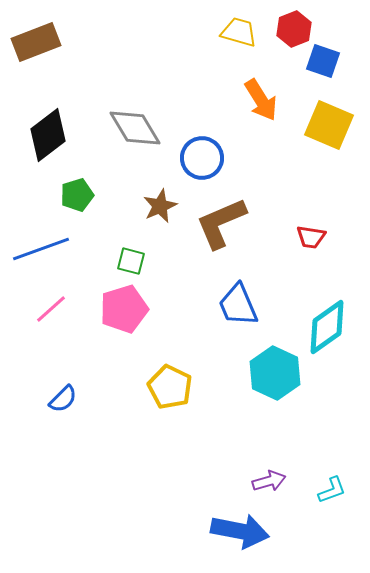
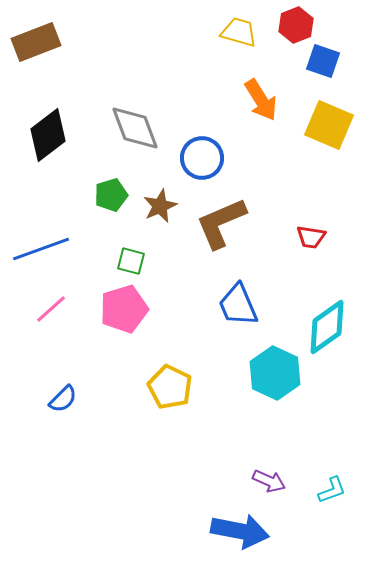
red hexagon: moved 2 px right, 4 px up
gray diamond: rotated 10 degrees clockwise
green pentagon: moved 34 px right
purple arrow: rotated 40 degrees clockwise
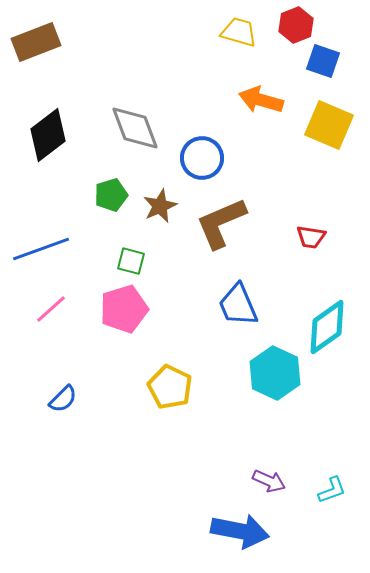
orange arrow: rotated 138 degrees clockwise
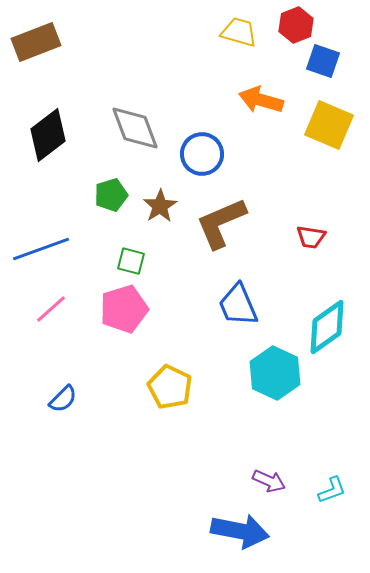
blue circle: moved 4 px up
brown star: rotated 8 degrees counterclockwise
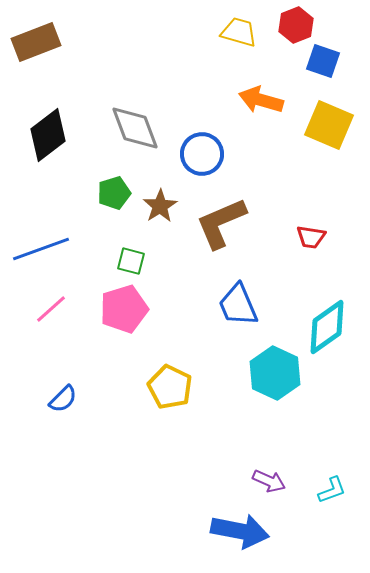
green pentagon: moved 3 px right, 2 px up
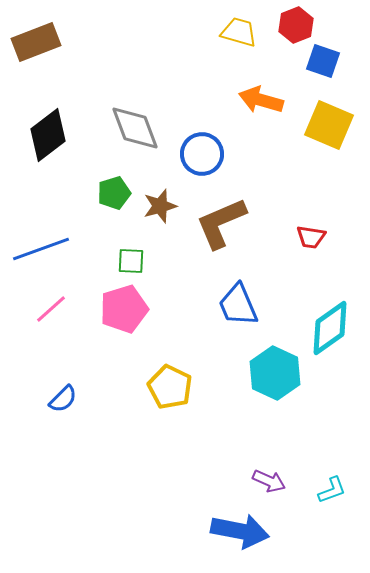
brown star: rotated 16 degrees clockwise
green square: rotated 12 degrees counterclockwise
cyan diamond: moved 3 px right, 1 px down
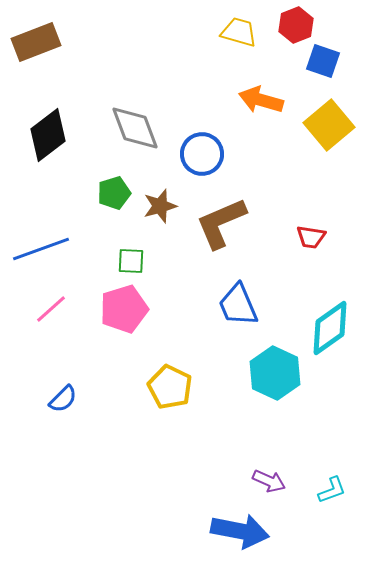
yellow square: rotated 27 degrees clockwise
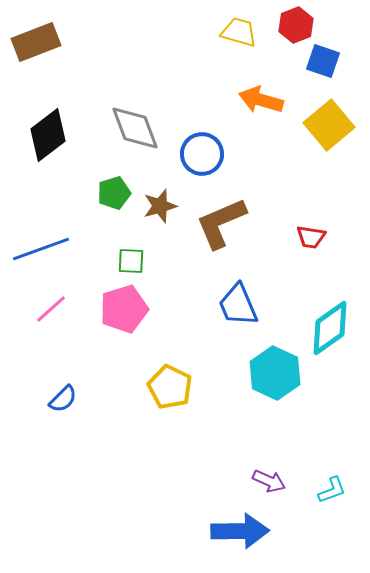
blue arrow: rotated 12 degrees counterclockwise
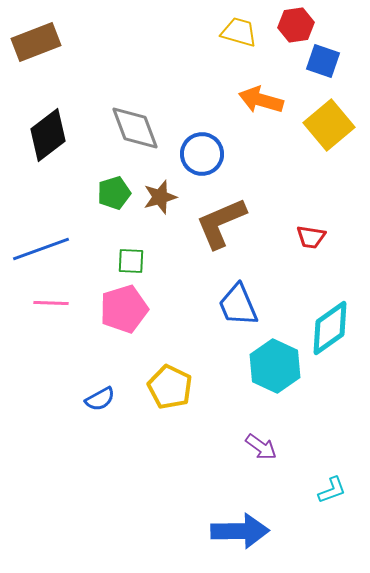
red hexagon: rotated 12 degrees clockwise
brown star: moved 9 px up
pink line: moved 6 px up; rotated 44 degrees clockwise
cyan hexagon: moved 7 px up
blue semicircle: moved 37 px right; rotated 16 degrees clockwise
purple arrow: moved 8 px left, 34 px up; rotated 12 degrees clockwise
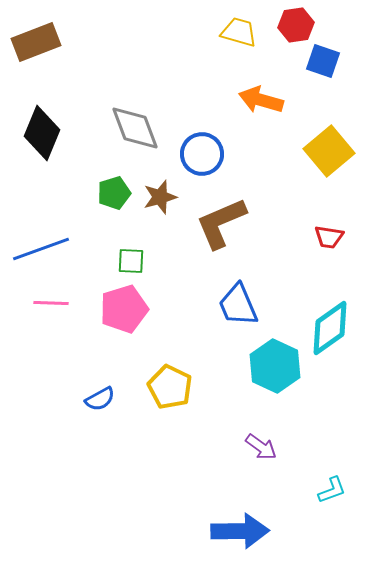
yellow square: moved 26 px down
black diamond: moved 6 px left, 2 px up; rotated 30 degrees counterclockwise
red trapezoid: moved 18 px right
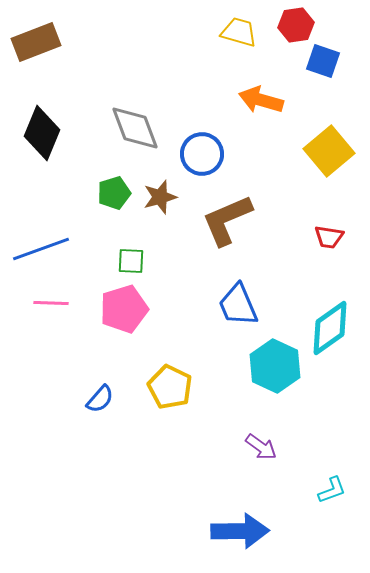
brown L-shape: moved 6 px right, 3 px up
blue semicircle: rotated 20 degrees counterclockwise
